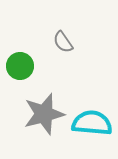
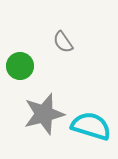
cyan semicircle: moved 1 px left, 3 px down; rotated 12 degrees clockwise
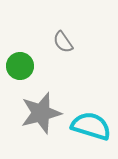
gray star: moved 3 px left, 1 px up
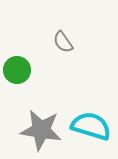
green circle: moved 3 px left, 4 px down
gray star: moved 17 px down; rotated 24 degrees clockwise
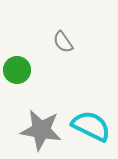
cyan semicircle: rotated 9 degrees clockwise
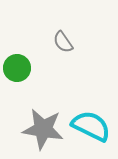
green circle: moved 2 px up
gray star: moved 2 px right, 1 px up
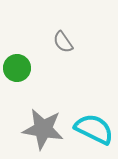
cyan semicircle: moved 3 px right, 3 px down
